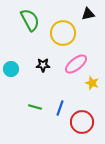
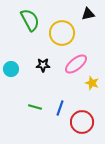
yellow circle: moved 1 px left
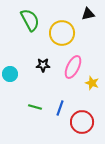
pink ellipse: moved 3 px left, 3 px down; rotated 25 degrees counterclockwise
cyan circle: moved 1 px left, 5 px down
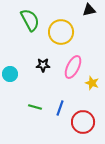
black triangle: moved 1 px right, 4 px up
yellow circle: moved 1 px left, 1 px up
red circle: moved 1 px right
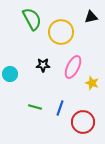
black triangle: moved 2 px right, 7 px down
green semicircle: moved 2 px right, 1 px up
